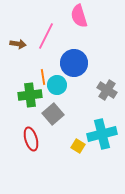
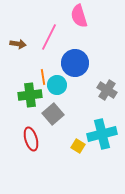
pink line: moved 3 px right, 1 px down
blue circle: moved 1 px right
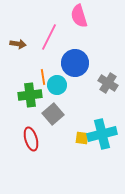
gray cross: moved 1 px right, 7 px up
yellow square: moved 4 px right, 8 px up; rotated 24 degrees counterclockwise
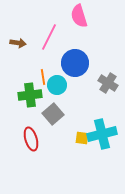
brown arrow: moved 1 px up
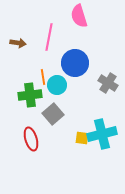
pink line: rotated 16 degrees counterclockwise
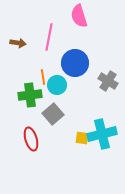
gray cross: moved 2 px up
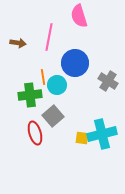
gray square: moved 2 px down
red ellipse: moved 4 px right, 6 px up
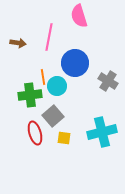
cyan circle: moved 1 px down
cyan cross: moved 2 px up
yellow square: moved 18 px left
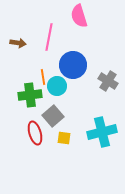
blue circle: moved 2 px left, 2 px down
